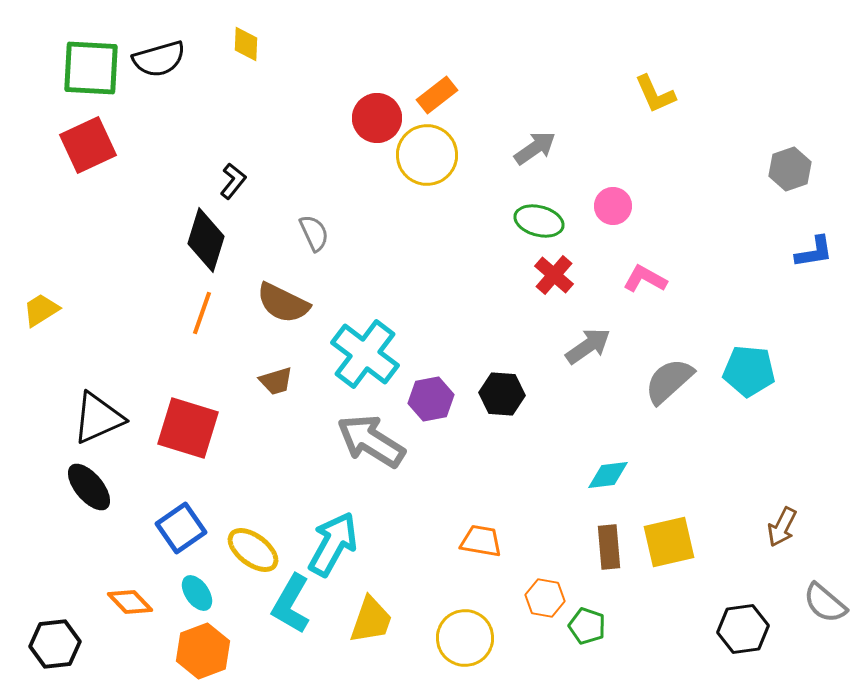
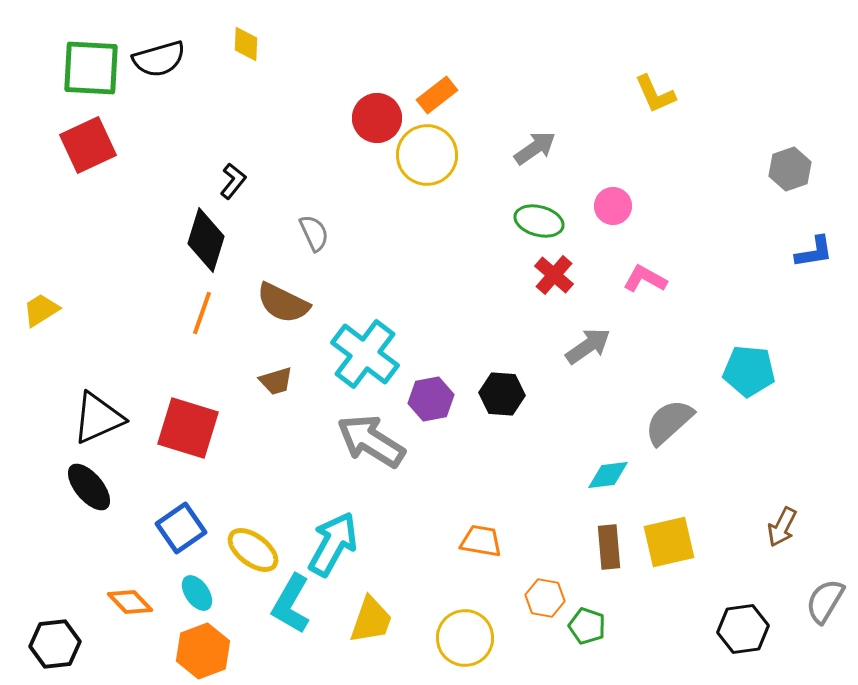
gray semicircle at (669, 381): moved 41 px down
gray semicircle at (825, 603): moved 2 px up; rotated 81 degrees clockwise
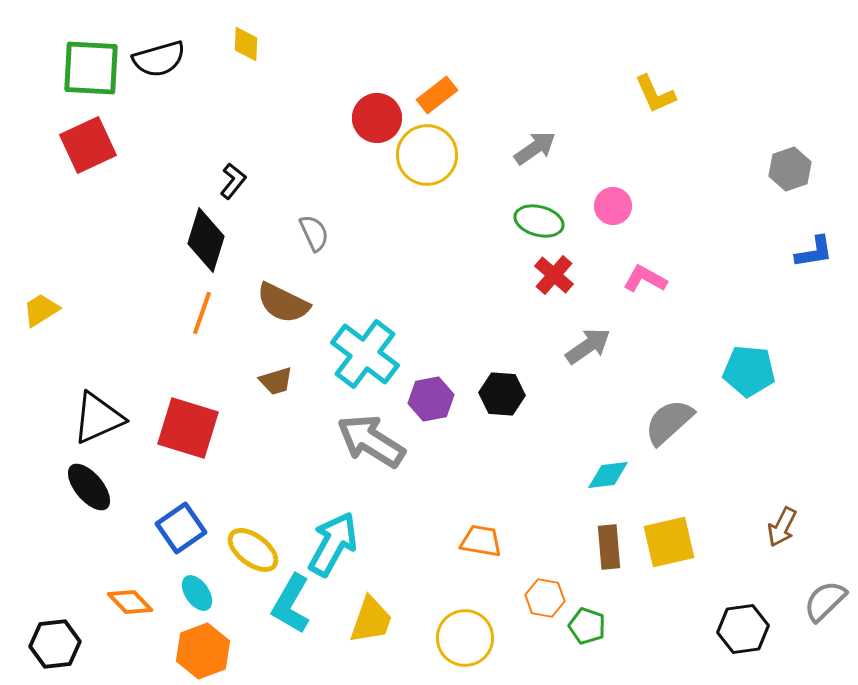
gray semicircle at (825, 601): rotated 15 degrees clockwise
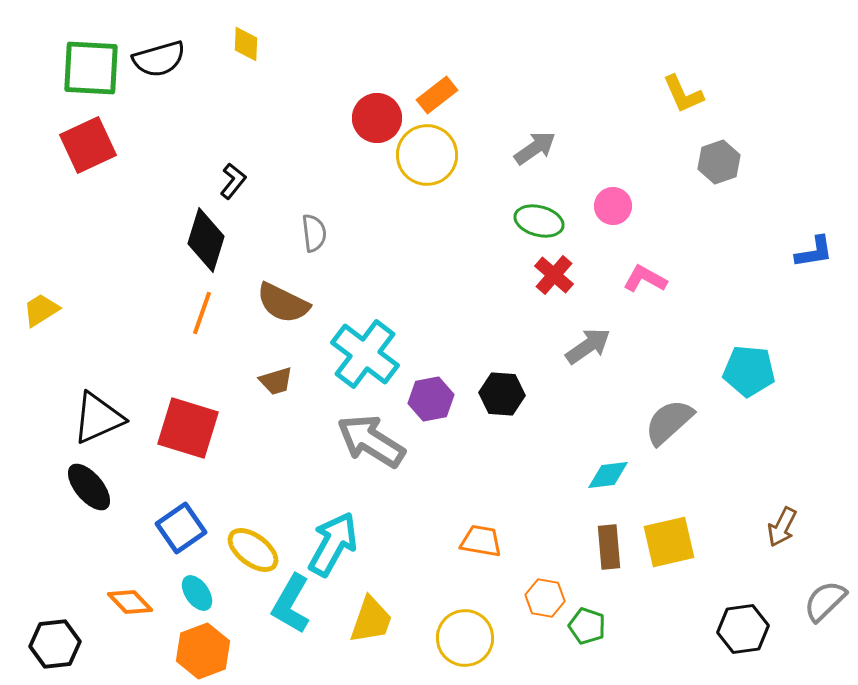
yellow L-shape at (655, 94): moved 28 px right
gray hexagon at (790, 169): moved 71 px left, 7 px up
gray semicircle at (314, 233): rotated 18 degrees clockwise
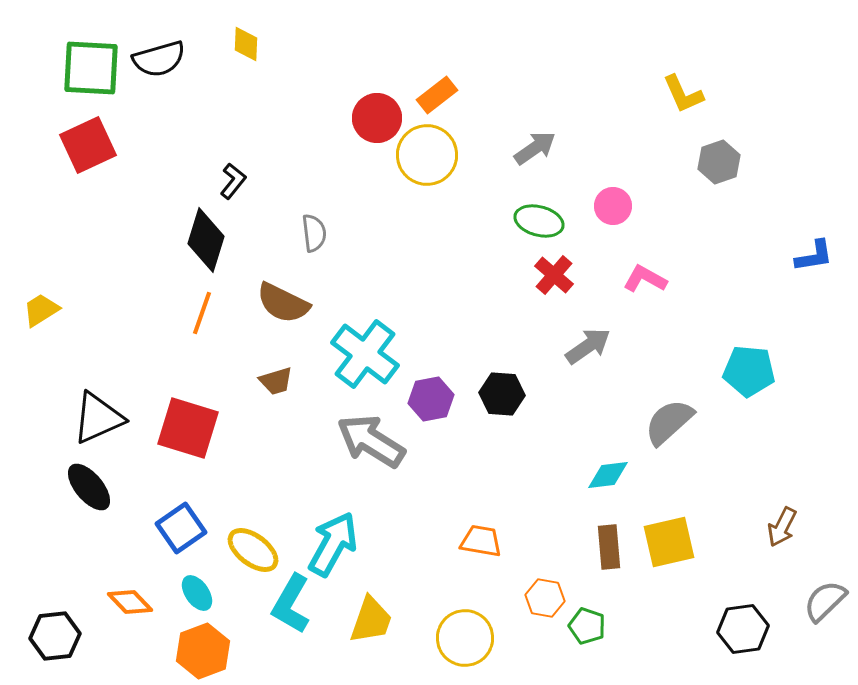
blue L-shape at (814, 252): moved 4 px down
black hexagon at (55, 644): moved 8 px up
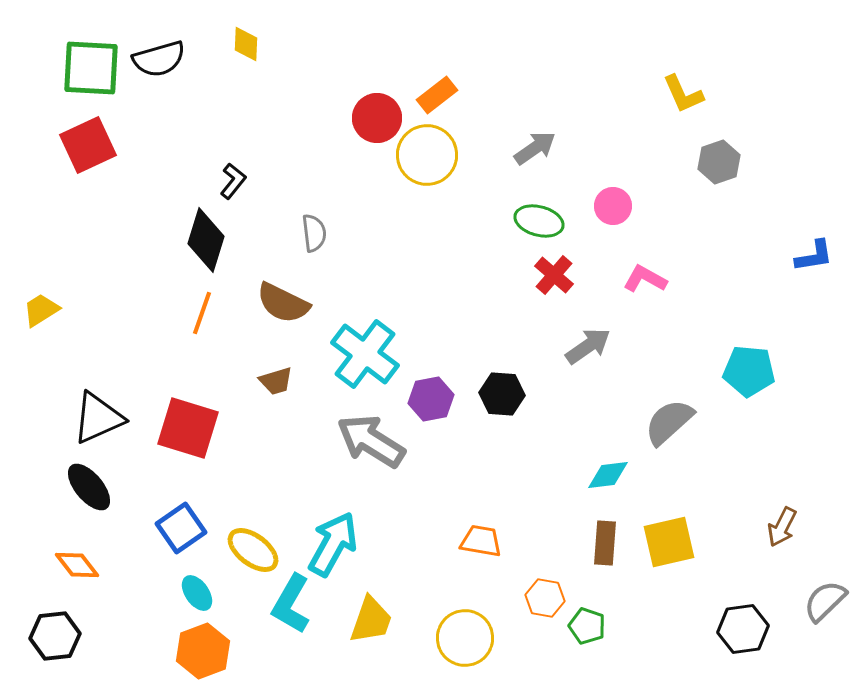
brown rectangle at (609, 547): moved 4 px left, 4 px up; rotated 9 degrees clockwise
orange diamond at (130, 602): moved 53 px left, 37 px up; rotated 6 degrees clockwise
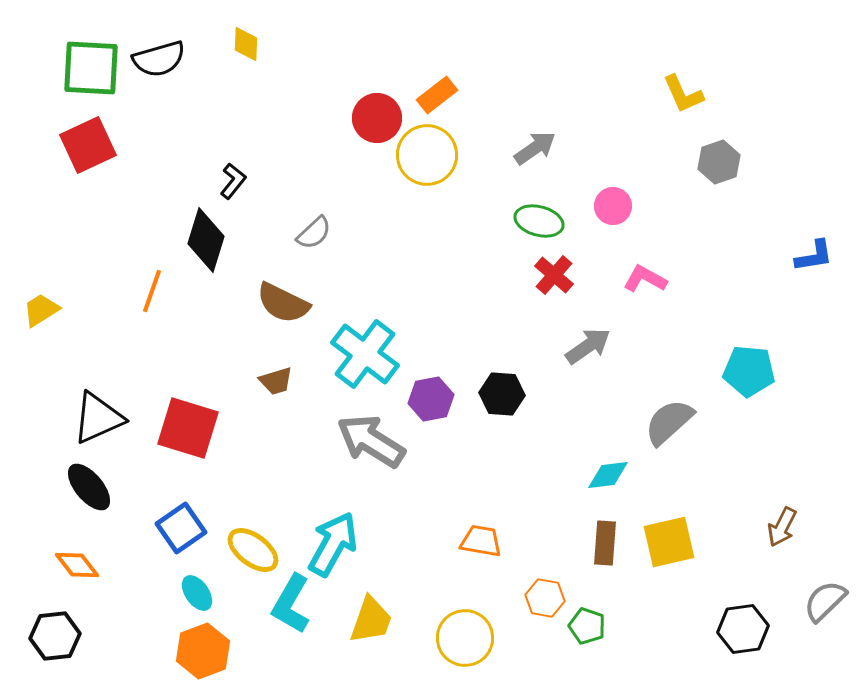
gray semicircle at (314, 233): rotated 54 degrees clockwise
orange line at (202, 313): moved 50 px left, 22 px up
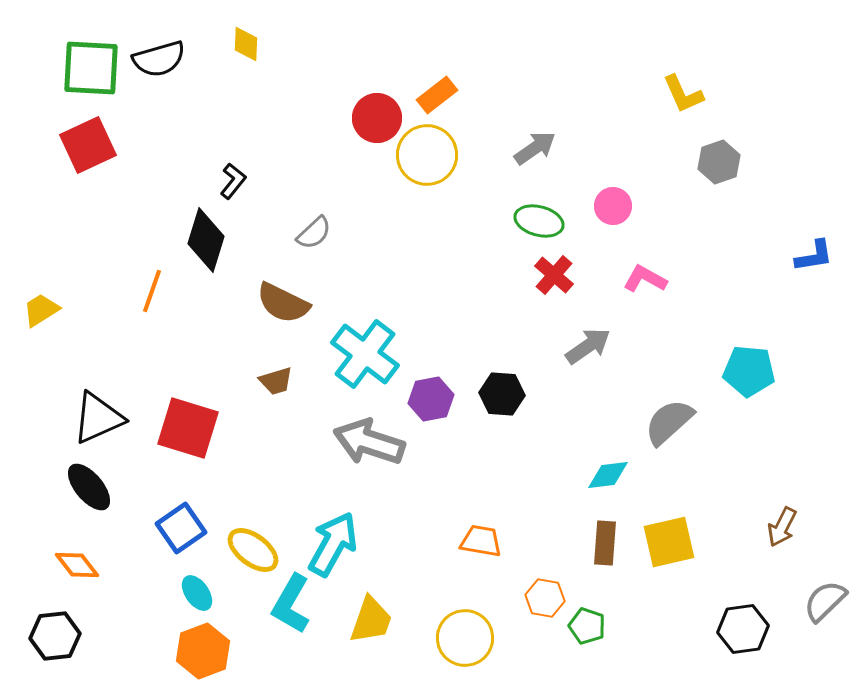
gray arrow at (371, 441): moved 2 px left, 1 px down; rotated 14 degrees counterclockwise
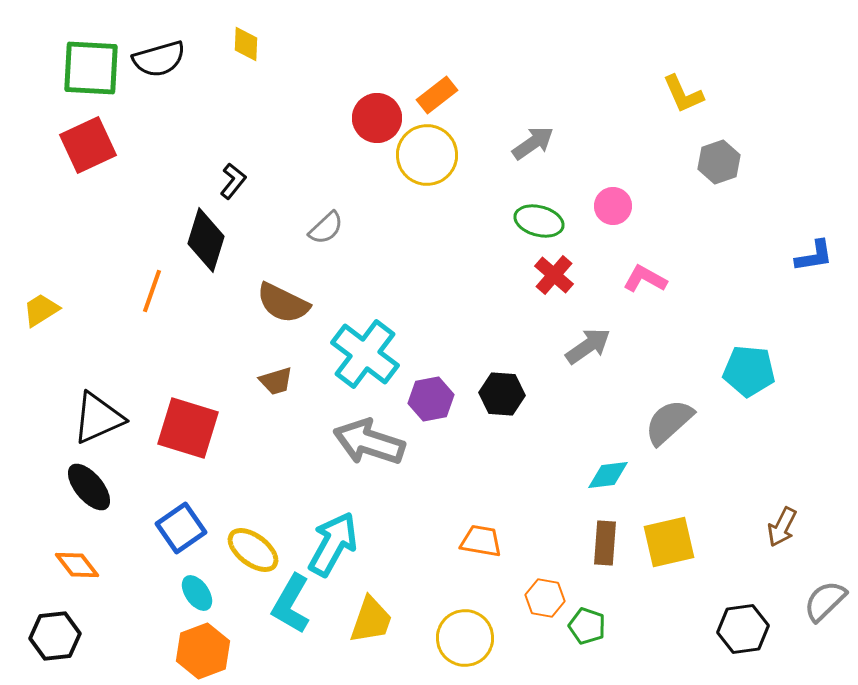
gray arrow at (535, 148): moved 2 px left, 5 px up
gray semicircle at (314, 233): moved 12 px right, 5 px up
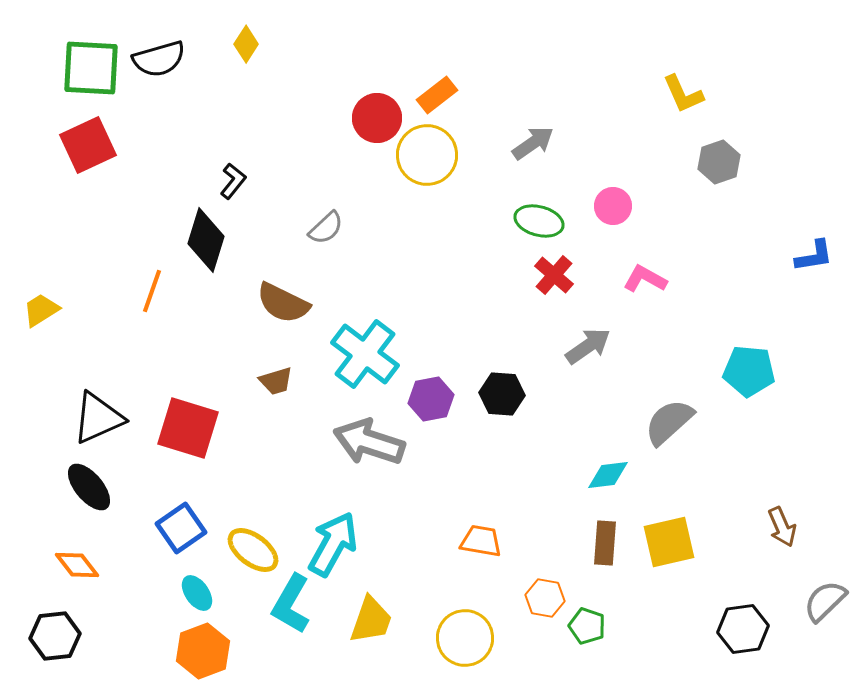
yellow diamond at (246, 44): rotated 30 degrees clockwise
brown arrow at (782, 527): rotated 51 degrees counterclockwise
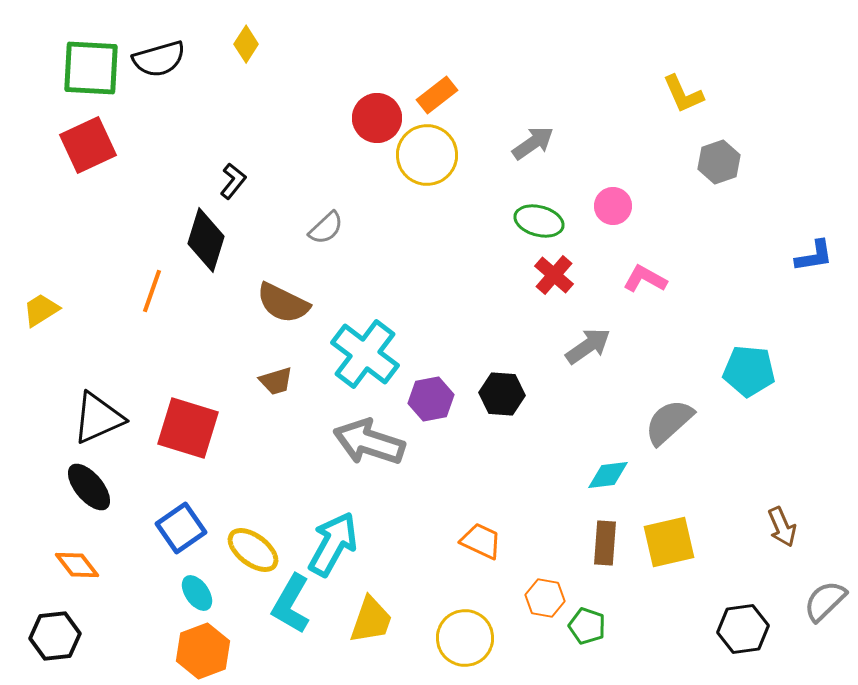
orange trapezoid at (481, 541): rotated 15 degrees clockwise
